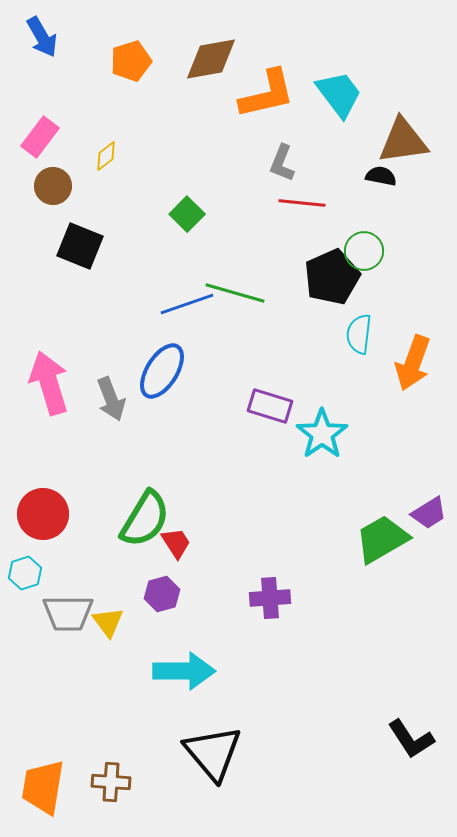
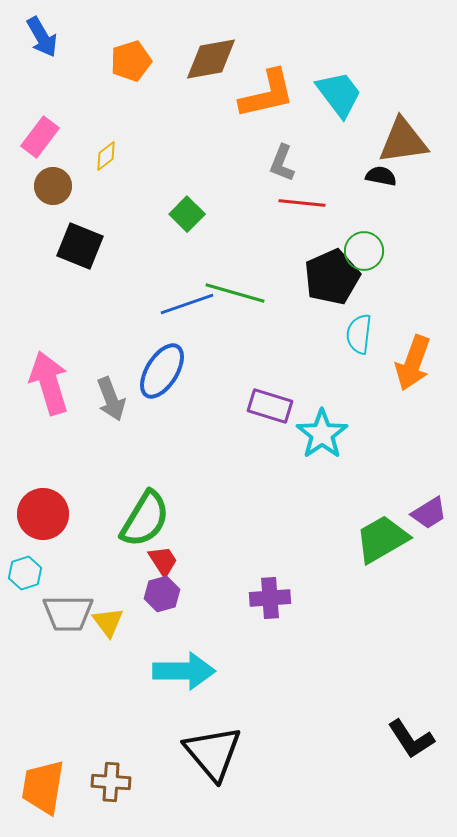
red trapezoid: moved 13 px left, 18 px down
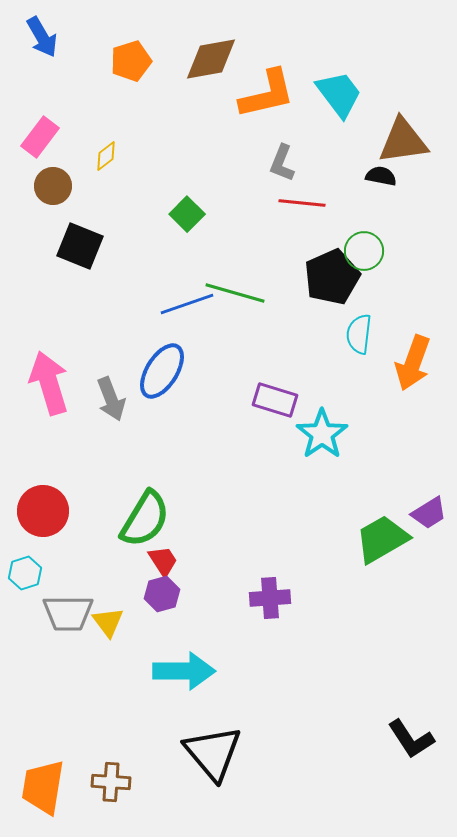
purple rectangle: moved 5 px right, 6 px up
red circle: moved 3 px up
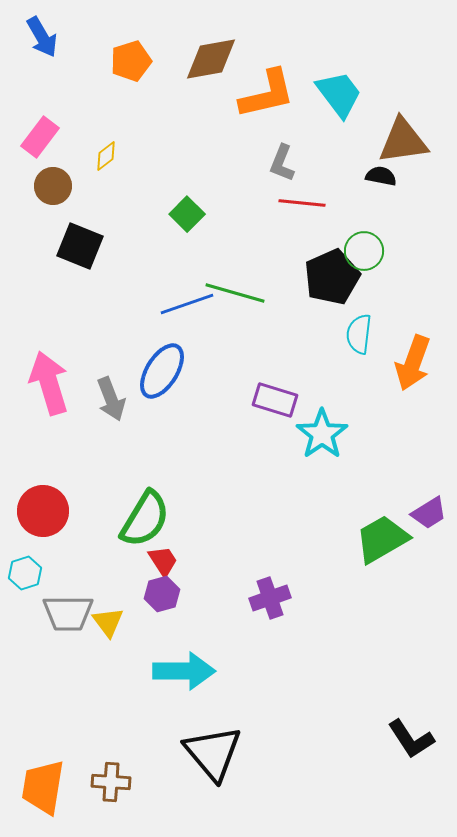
purple cross: rotated 15 degrees counterclockwise
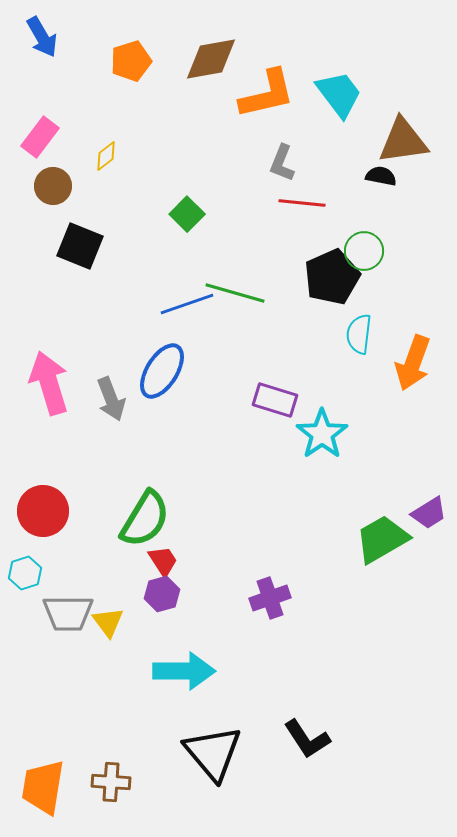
black L-shape: moved 104 px left
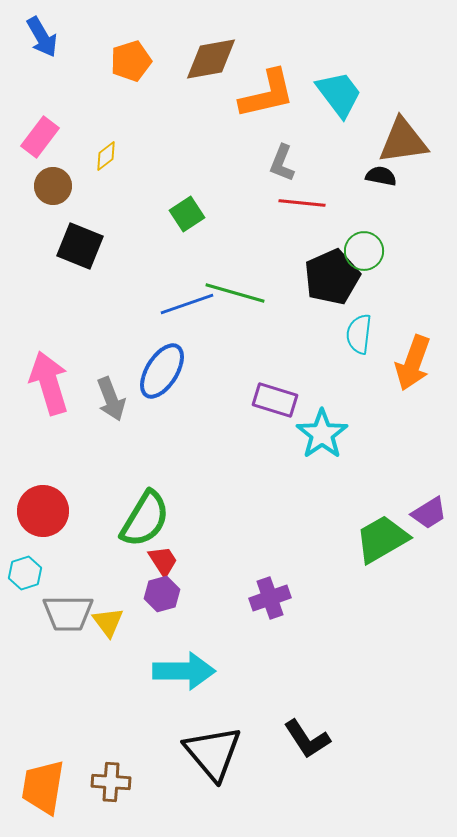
green square: rotated 12 degrees clockwise
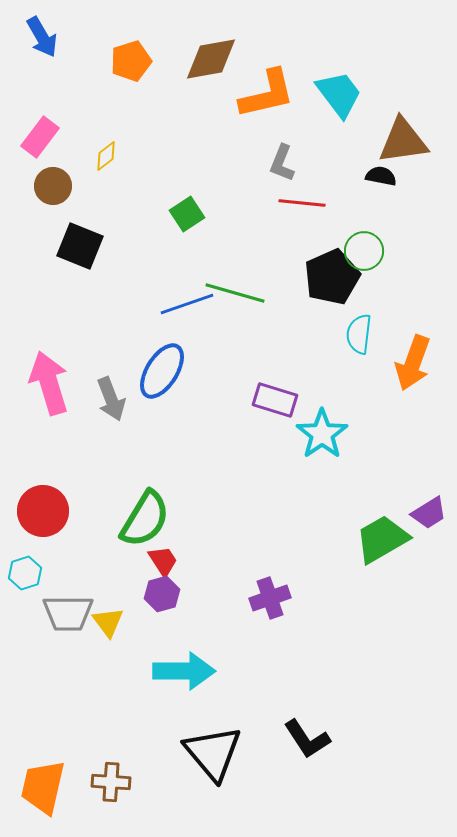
orange trapezoid: rotated 4 degrees clockwise
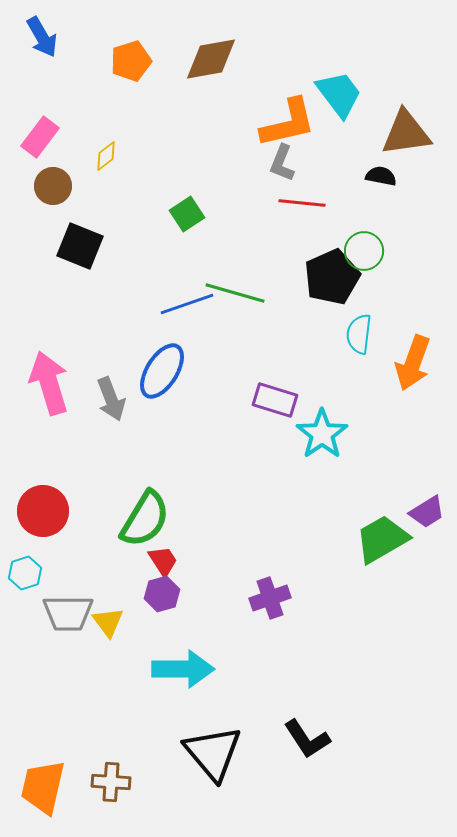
orange L-shape: moved 21 px right, 29 px down
brown triangle: moved 3 px right, 8 px up
purple trapezoid: moved 2 px left, 1 px up
cyan arrow: moved 1 px left, 2 px up
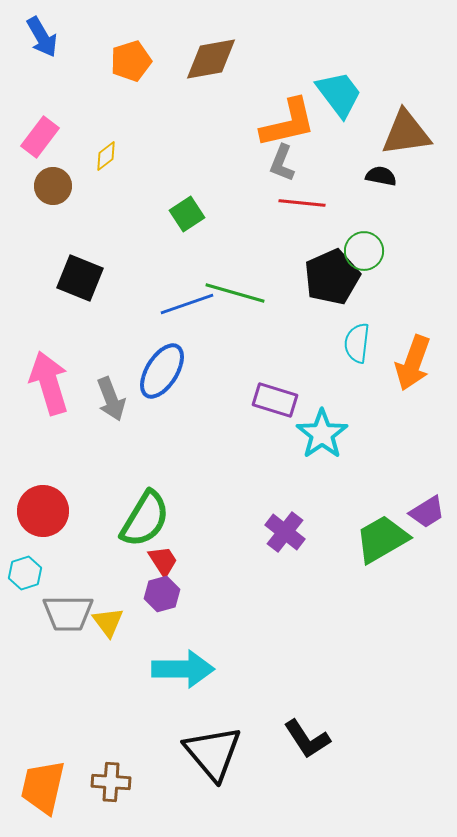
black square: moved 32 px down
cyan semicircle: moved 2 px left, 9 px down
purple cross: moved 15 px right, 66 px up; rotated 33 degrees counterclockwise
